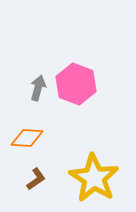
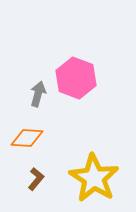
pink hexagon: moved 6 px up
gray arrow: moved 6 px down
brown L-shape: rotated 15 degrees counterclockwise
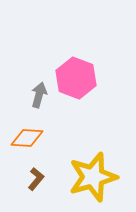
gray arrow: moved 1 px right, 1 px down
yellow star: moved 1 px left, 1 px up; rotated 24 degrees clockwise
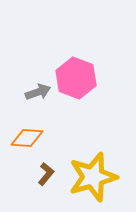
gray arrow: moved 1 px left, 3 px up; rotated 55 degrees clockwise
brown L-shape: moved 10 px right, 5 px up
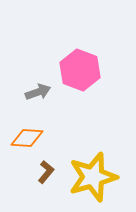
pink hexagon: moved 4 px right, 8 px up
brown L-shape: moved 2 px up
